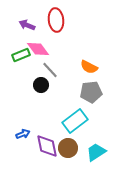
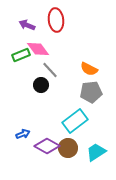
orange semicircle: moved 2 px down
purple diamond: rotated 50 degrees counterclockwise
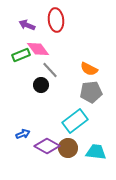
cyan trapezoid: rotated 40 degrees clockwise
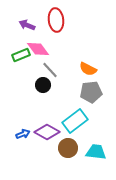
orange semicircle: moved 1 px left
black circle: moved 2 px right
purple diamond: moved 14 px up
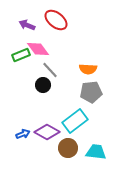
red ellipse: rotated 45 degrees counterclockwise
orange semicircle: rotated 24 degrees counterclockwise
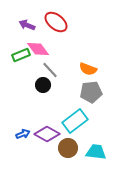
red ellipse: moved 2 px down
orange semicircle: rotated 18 degrees clockwise
purple diamond: moved 2 px down
